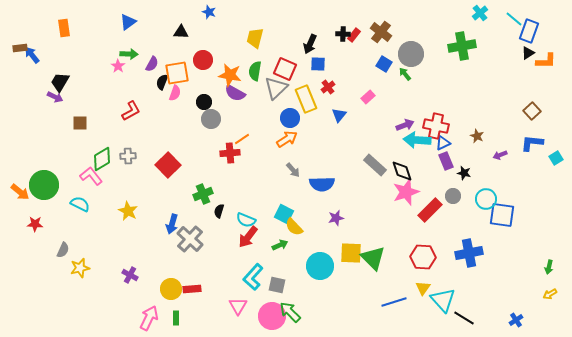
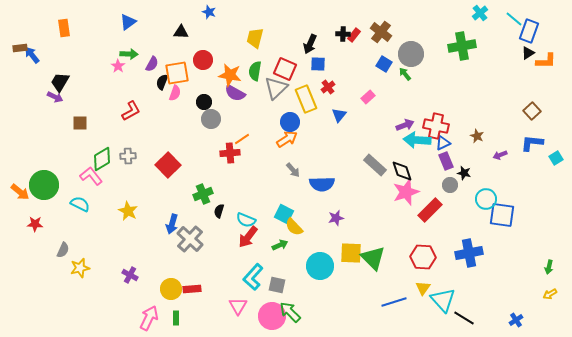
blue circle at (290, 118): moved 4 px down
gray circle at (453, 196): moved 3 px left, 11 px up
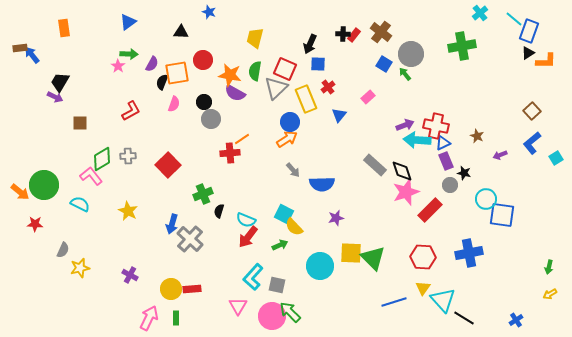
pink semicircle at (175, 93): moved 1 px left, 11 px down
blue L-shape at (532, 143): rotated 45 degrees counterclockwise
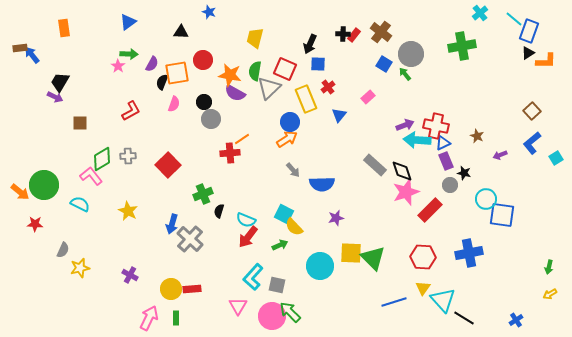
gray triangle at (276, 88): moved 7 px left
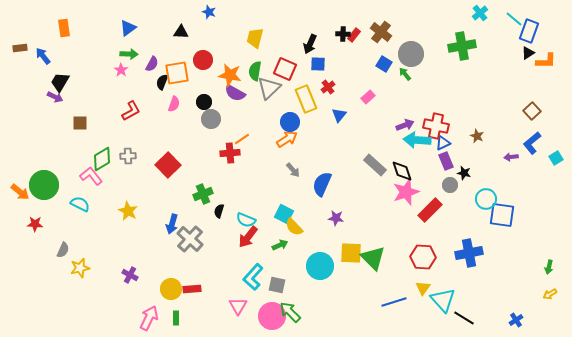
blue triangle at (128, 22): moved 6 px down
blue arrow at (32, 55): moved 11 px right, 1 px down
pink star at (118, 66): moved 3 px right, 4 px down
purple arrow at (500, 155): moved 11 px right, 2 px down; rotated 16 degrees clockwise
blue semicircle at (322, 184): rotated 115 degrees clockwise
purple star at (336, 218): rotated 21 degrees clockwise
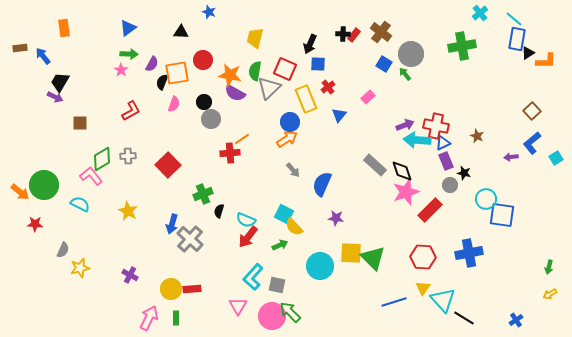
blue rectangle at (529, 31): moved 12 px left, 8 px down; rotated 10 degrees counterclockwise
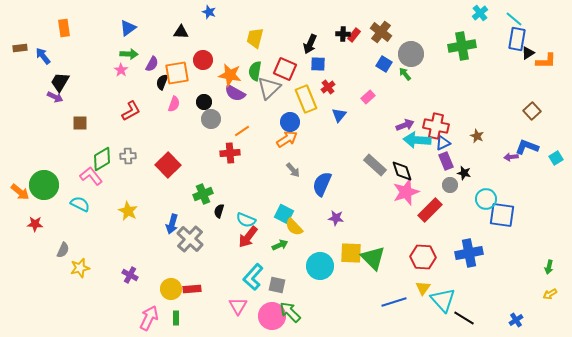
orange line at (242, 139): moved 8 px up
blue L-shape at (532, 143): moved 5 px left, 4 px down; rotated 60 degrees clockwise
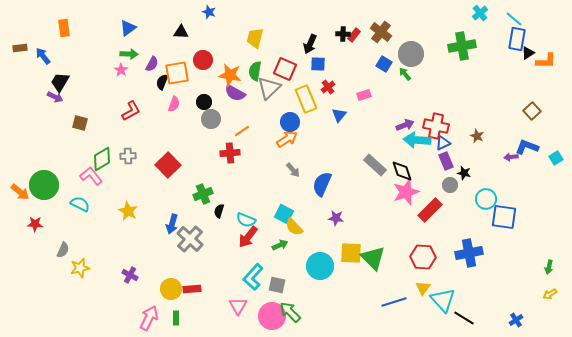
pink rectangle at (368, 97): moved 4 px left, 2 px up; rotated 24 degrees clockwise
brown square at (80, 123): rotated 14 degrees clockwise
blue square at (502, 215): moved 2 px right, 2 px down
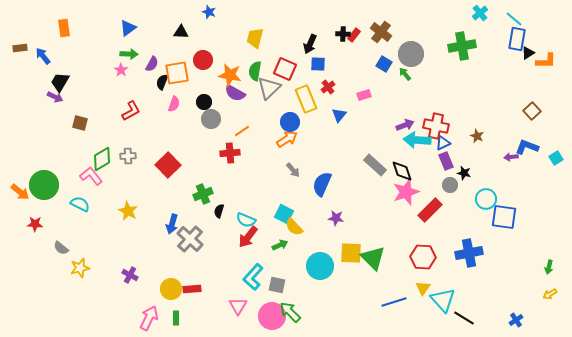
gray semicircle at (63, 250): moved 2 px left, 2 px up; rotated 105 degrees clockwise
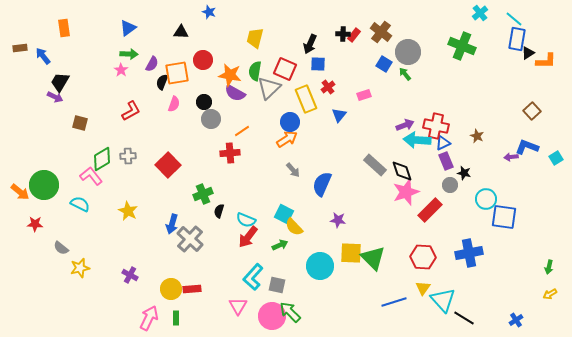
green cross at (462, 46): rotated 32 degrees clockwise
gray circle at (411, 54): moved 3 px left, 2 px up
purple star at (336, 218): moved 2 px right, 2 px down
